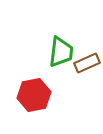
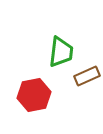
brown rectangle: moved 13 px down
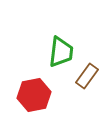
brown rectangle: rotated 30 degrees counterclockwise
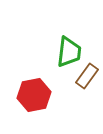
green trapezoid: moved 8 px right
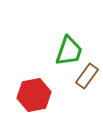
green trapezoid: moved 1 px up; rotated 12 degrees clockwise
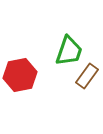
red hexagon: moved 14 px left, 20 px up
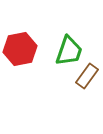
red hexagon: moved 26 px up
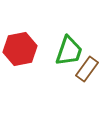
brown rectangle: moved 7 px up
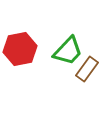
green trapezoid: moved 1 px left; rotated 24 degrees clockwise
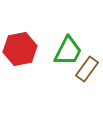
green trapezoid: rotated 16 degrees counterclockwise
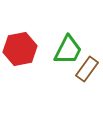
green trapezoid: moved 1 px up
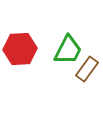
red hexagon: rotated 8 degrees clockwise
